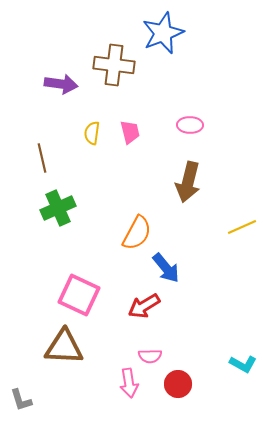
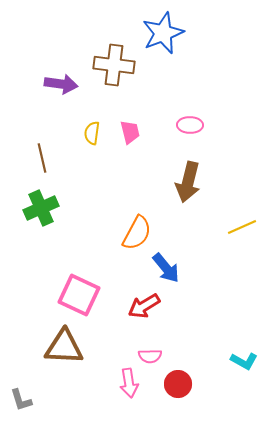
green cross: moved 17 px left
cyan L-shape: moved 1 px right, 3 px up
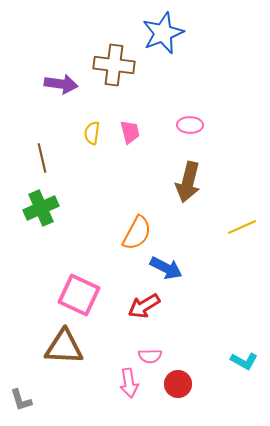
blue arrow: rotated 24 degrees counterclockwise
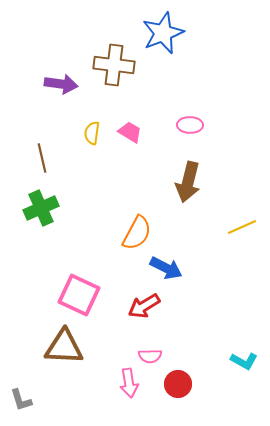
pink trapezoid: rotated 45 degrees counterclockwise
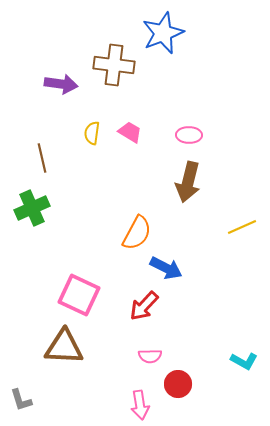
pink ellipse: moved 1 px left, 10 px down
green cross: moved 9 px left
red arrow: rotated 16 degrees counterclockwise
pink arrow: moved 11 px right, 22 px down
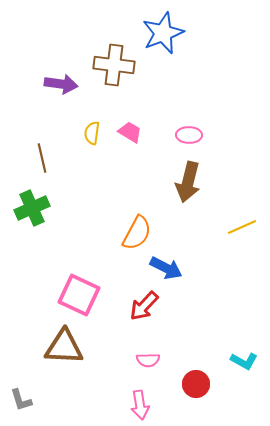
pink semicircle: moved 2 px left, 4 px down
red circle: moved 18 px right
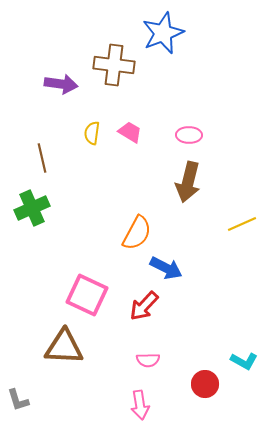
yellow line: moved 3 px up
pink square: moved 8 px right
red circle: moved 9 px right
gray L-shape: moved 3 px left
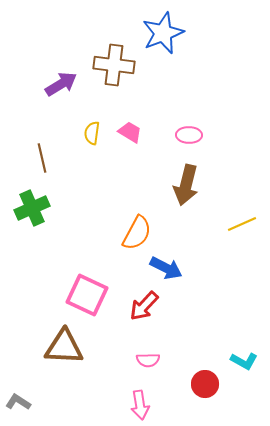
purple arrow: rotated 40 degrees counterclockwise
brown arrow: moved 2 px left, 3 px down
gray L-shape: moved 2 px down; rotated 140 degrees clockwise
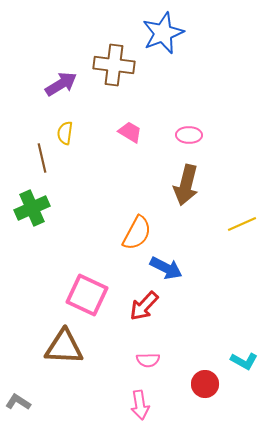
yellow semicircle: moved 27 px left
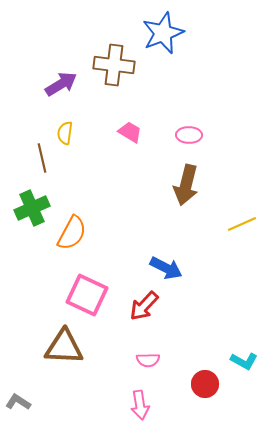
orange semicircle: moved 65 px left
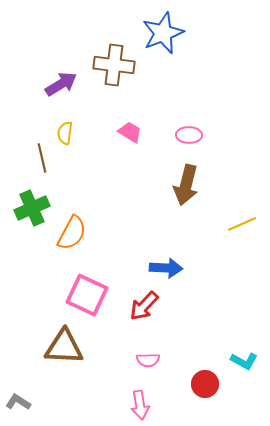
blue arrow: rotated 24 degrees counterclockwise
